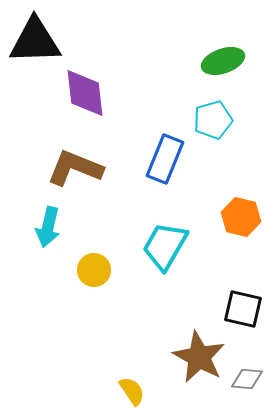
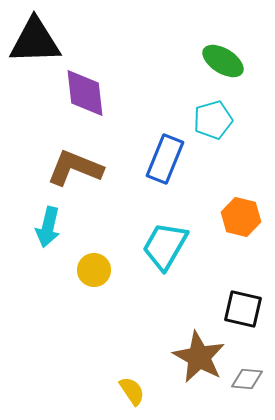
green ellipse: rotated 51 degrees clockwise
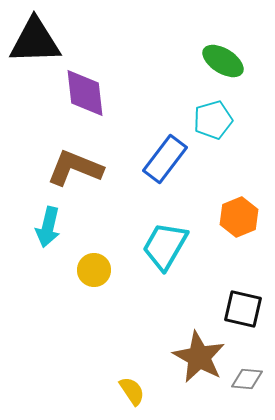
blue rectangle: rotated 15 degrees clockwise
orange hexagon: moved 2 px left; rotated 24 degrees clockwise
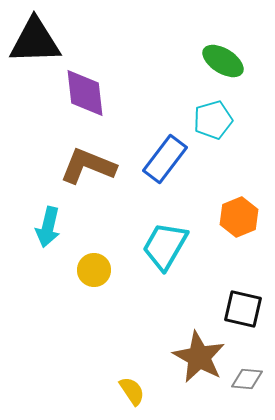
brown L-shape: moved 13 px right, 2 px up
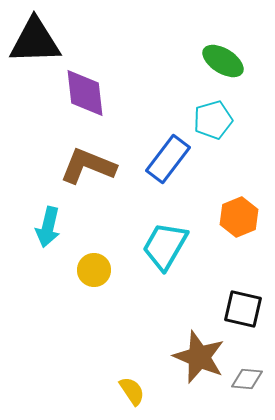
blue rectangle: moved 3 px right
brown star: rotated 6 degrees counterclockwise
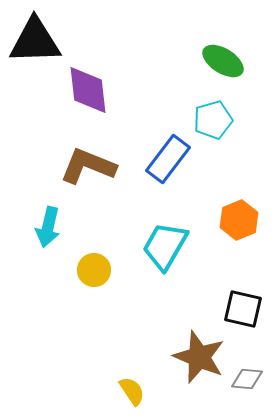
purple diamond: moved 3 px right, 3 px up
orange hexagon: moved 3 px down
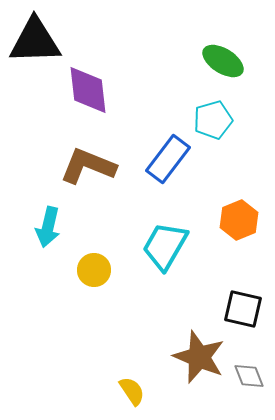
gray diamond: moved 2 px right, 3 px up; rotated 64 degrees clockwise
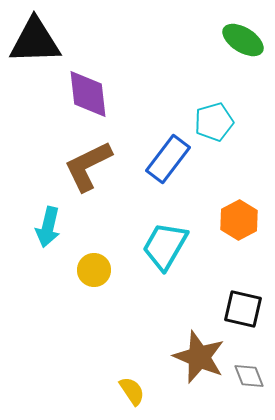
green ellipse: moved 20 px right, 21 px up
purple diamond: moved 4 px down
cyan pentagon: moved 1 px right, 2 px down
brown L-shape: rotated 48 degrees counterclockwise
orange hexagon: rotated 6 degrees counterclockwise
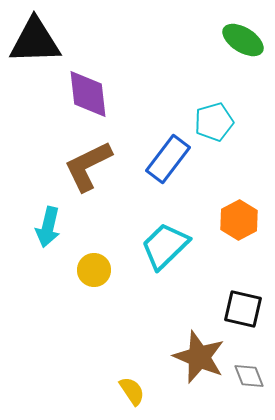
cyan trapezoid: rotated 16 degrees clockwise
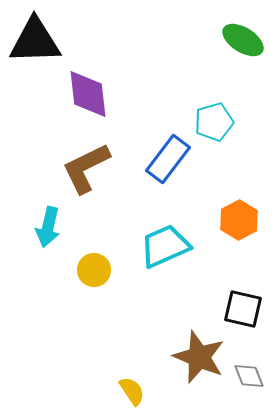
brown L-shape: moved 2 px left, 2 px down
cyan trapezoid: rotated 20 degrees clockwise
